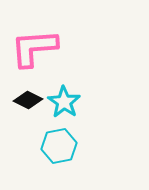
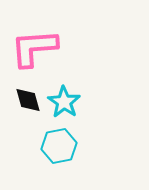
black diamond: rotated 48 degrees clockwise
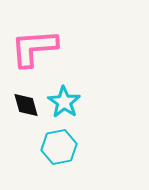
black diamond: moved 2 px left, 5 px down
cyan hexagon: moved 1 px down
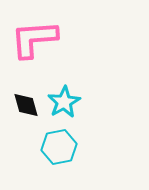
pink L-shape: moved 9 px up
cyan star: rotated 8 degrees clockwise
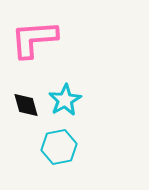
cyan star: moved 1 px right, 2 px up
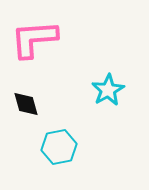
cyan star: moved 43 px right, 10 px up
black diamond: moved 1 px up
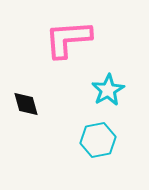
pink L-shape: moved 34 px right
cyan hexagon: moved 39 px right, 7 px up
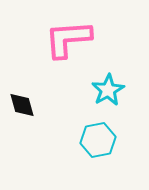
black diamond: moved 4 px left, 1 px down
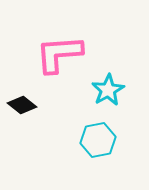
pink L-shape: moved 9 px left, 15 px down
black diamond: rotated 36 degrees counterclockwise
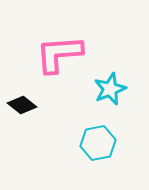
cyan star: moved 2 px right, 1 px up; rotated 8 degrees clockwise
cyan hexagon: moved 3 px down
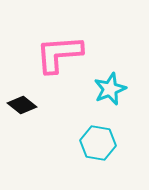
cyan hexagon: rotated 20 degrees clockwise
